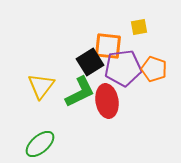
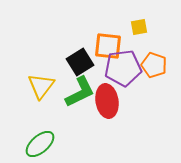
black square: moved 10 px left
orange pentagon: moved 4 px up
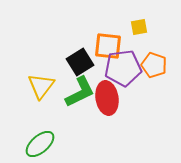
red ellipse: moved 3 px up
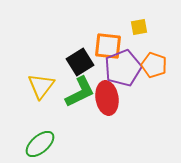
purple pentagon: rotated 15 degrees counterclockwise
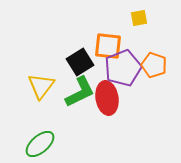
yellow square: moved 9 px up
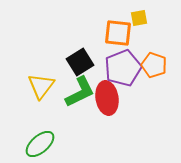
orange square: moved 10 px right, 13 px up
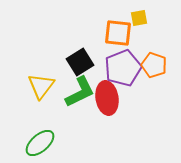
green ellipse: moved 1 px up
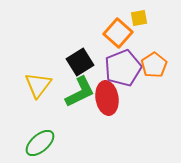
orange square: rotated 36 degrees clockwise
orange pentagon: rotated 20 degrees clockwise
yellow triangle: moved 3 px left, 1 px up
